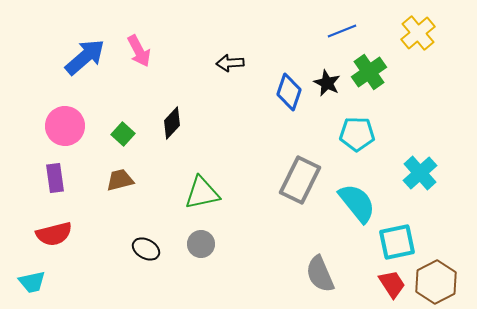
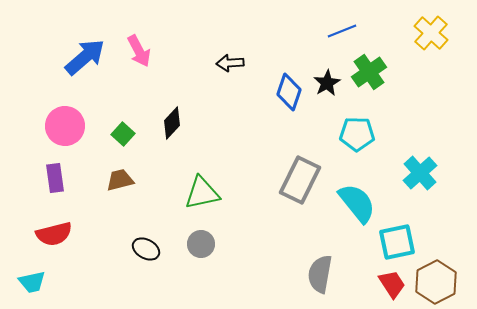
yellow cross: moved 13 px right; rotated 8 degrees counterclockwise
black star: rotated 16 degrees clockwise
gray semicircle: rotated 33 degrees clockwise
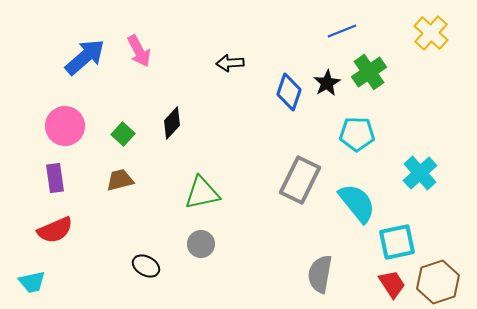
red semicircle: moved 1 px right, 4 px up; rotated 9 degrees counterclockwise
black ellipse: moved 17 px down
brown hexagon: moved 2 px right; rotated 9 degrees clockwise
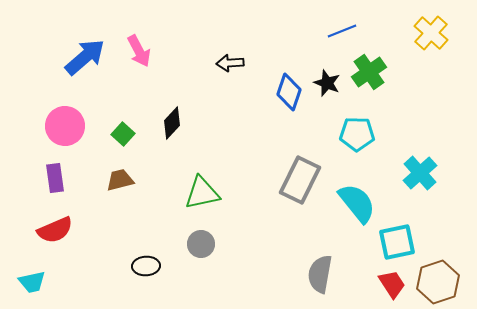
black star: rotated 20 degrees counterclockwise
black ellipse: rotated 32 degrees counterclockwise
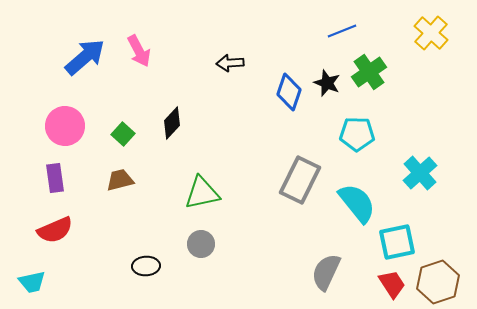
gray semicircle: moved 6 px right, 2 px up; rotated 15 degrees clockwise
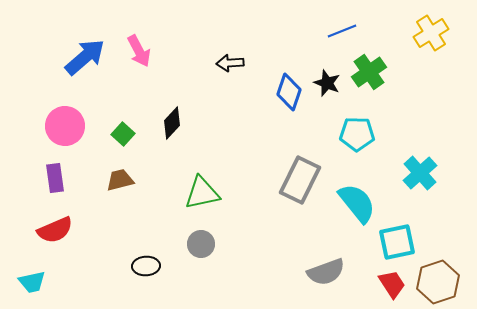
yellow cross: rotated 16 degrees clockwise
gray semicircle: rotated 135 degrees counterclockwise
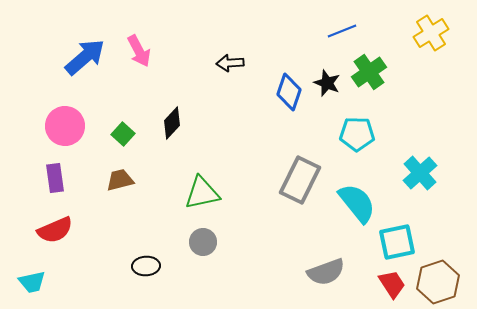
gray circle: moved 2 px right, 2 px up
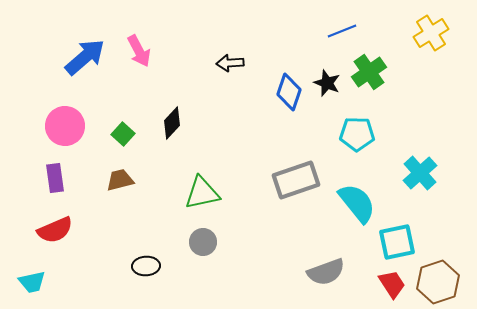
gray rectangle: moved 4 px left; rotated 45 degrees clockwise
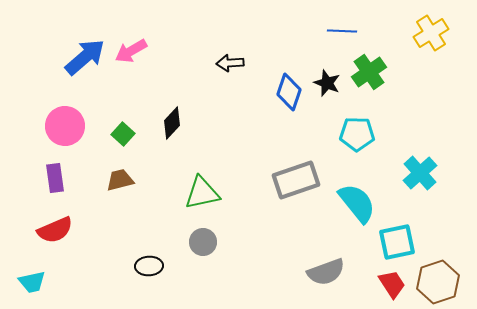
blue line: rotated 24 degrees clockwise
pink arrow: moved 8 px left; rotated 88 degrees clockwise
black ellipse: moved 3 px right
